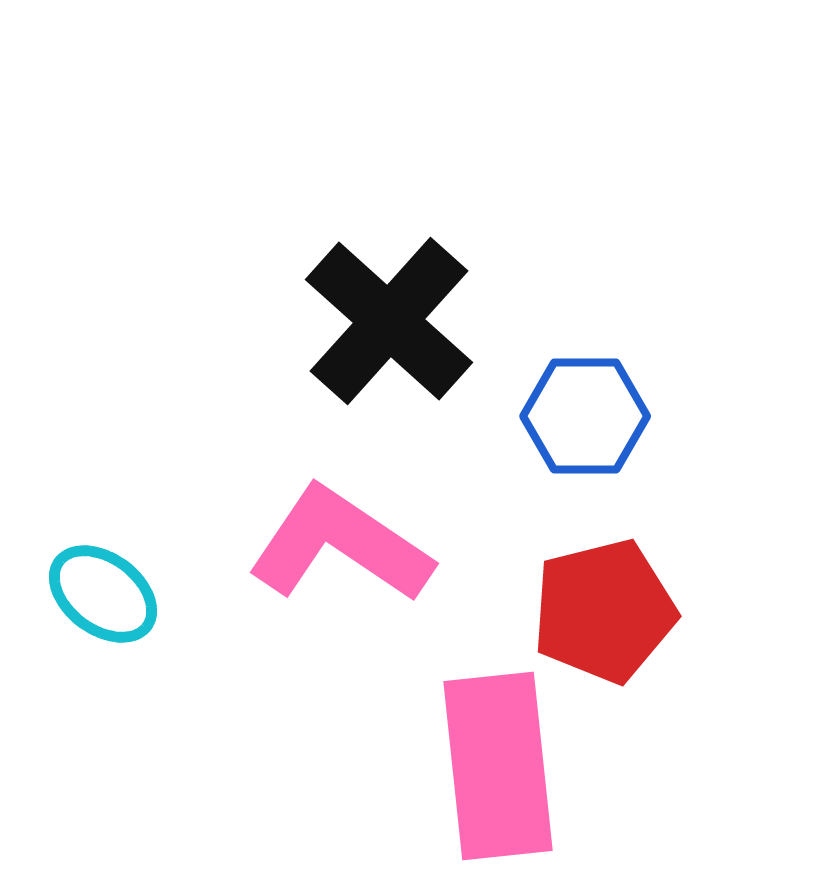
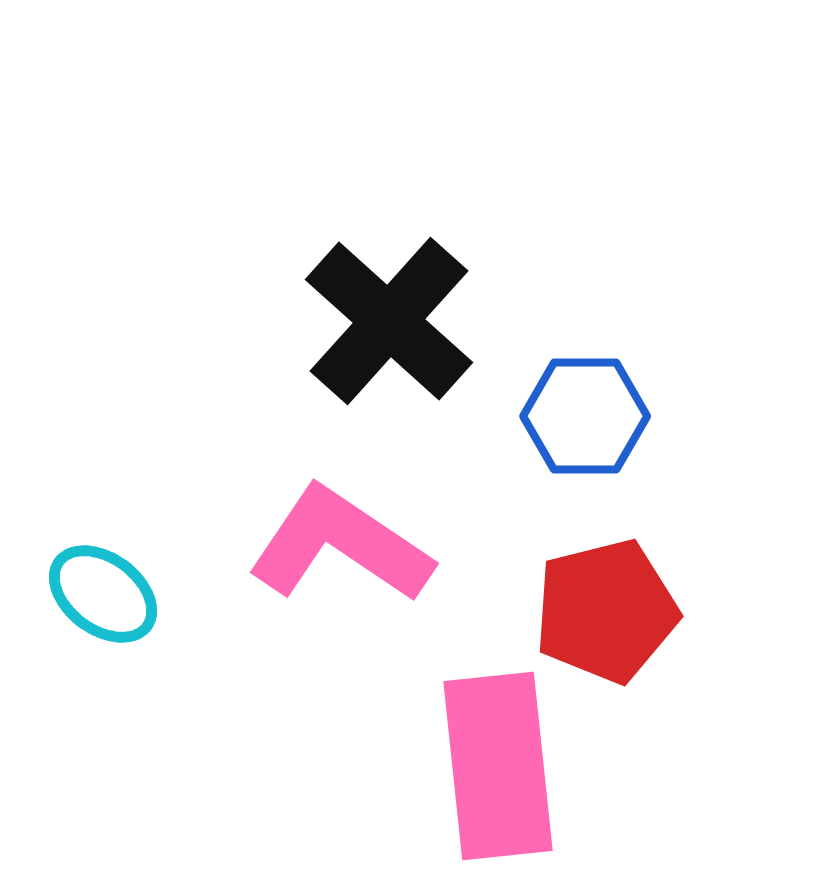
red pentagon: moved 2 px right
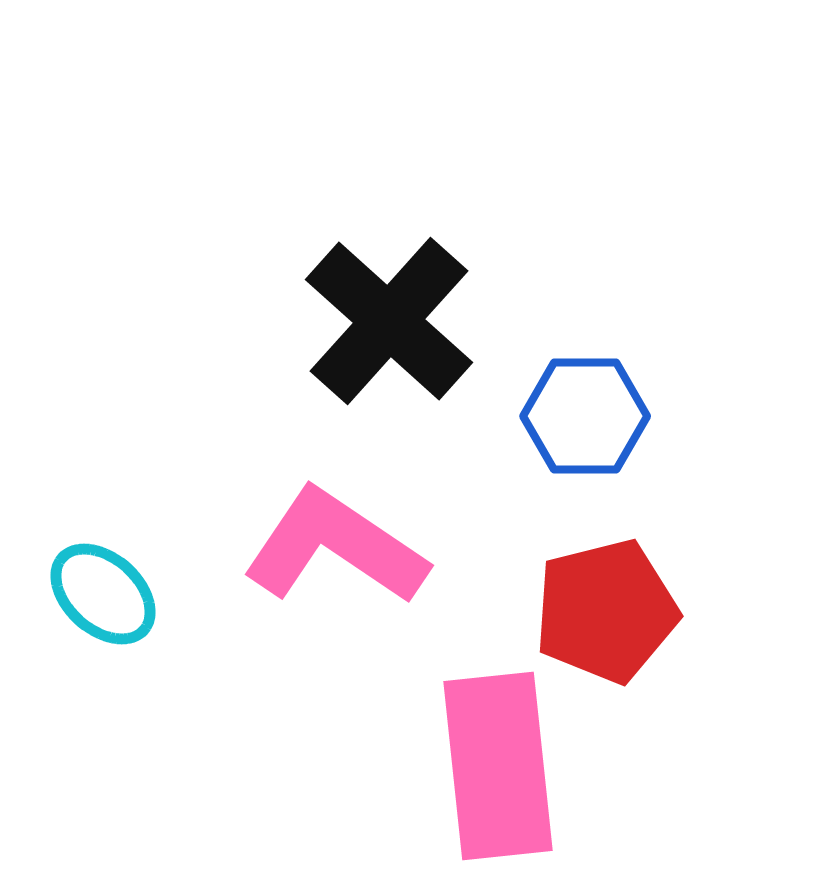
pink L-shape: moved 5 px left, 2 px down
cyan ellipse: rotated 5 degrees clockwise
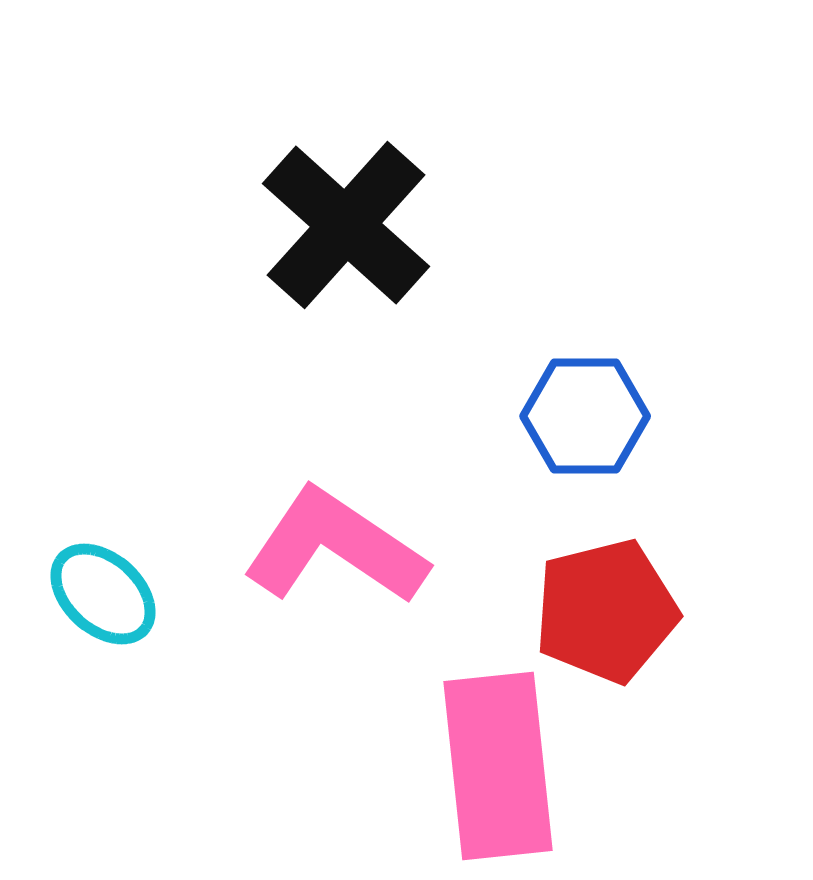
black cross: moved 43 px left, 96 px up
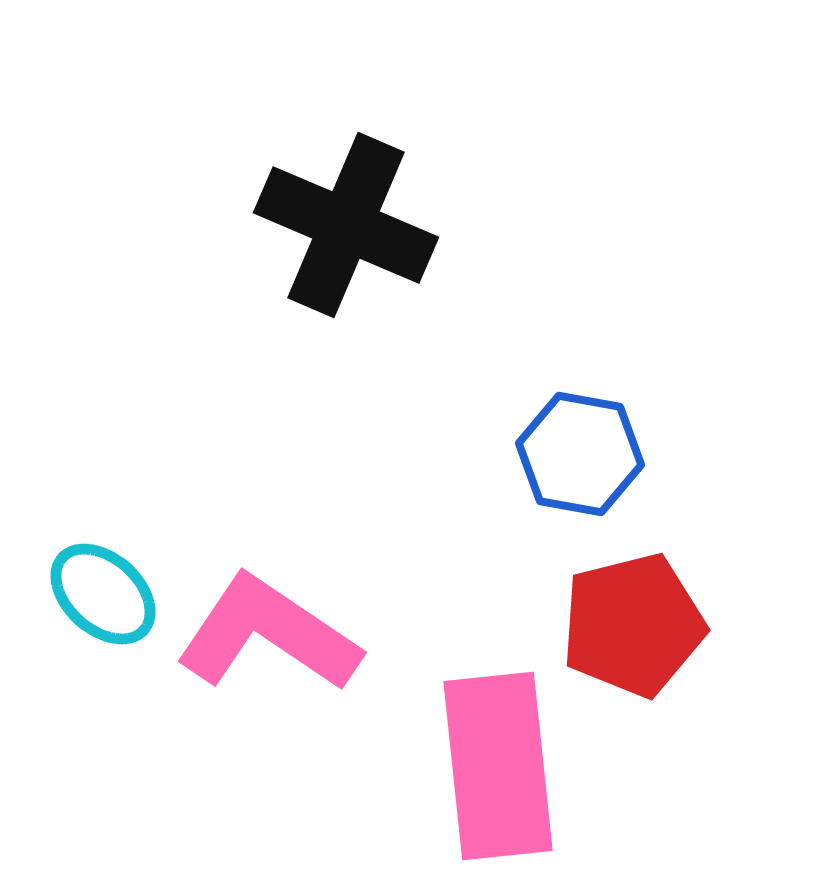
black cross: rotated 19 degrees counterclockwise
blue hexagon: moved 5 px left, 38 px down; rotated 10 degrees clockwise
pink L-shape: moved 67 px left, 87 px down
red pentagon: moved 27 px right, 14 px down
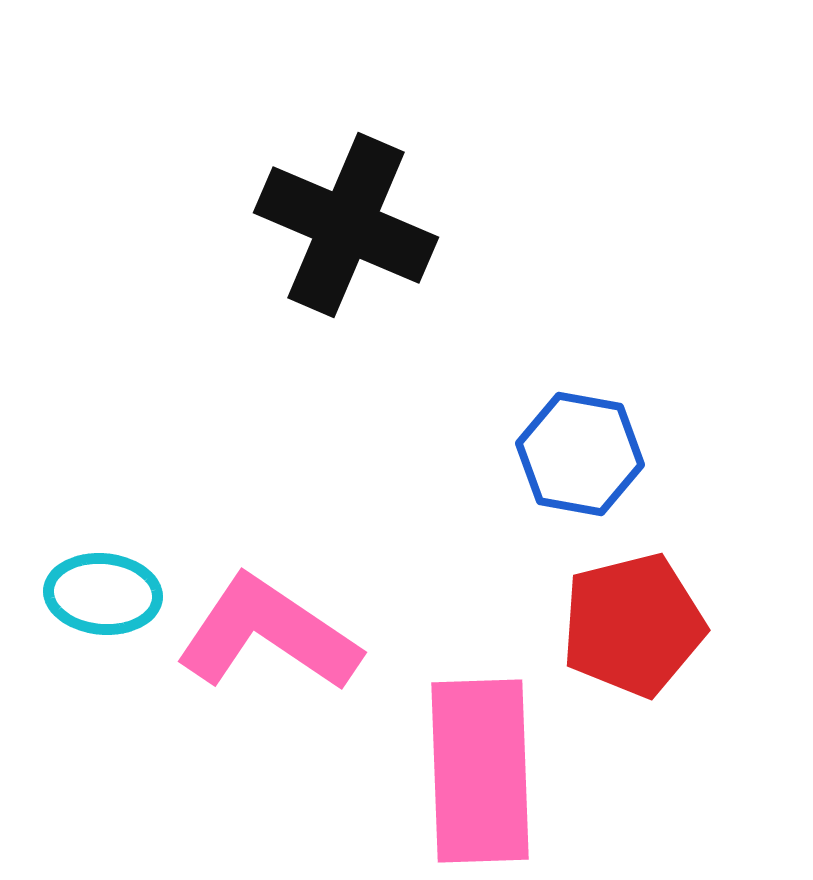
cyan ellipse: rotated 37 degrees counterclockwise
pink rectangle: moved 18 px left, 5 px down; rotated 4 degrees clockwise
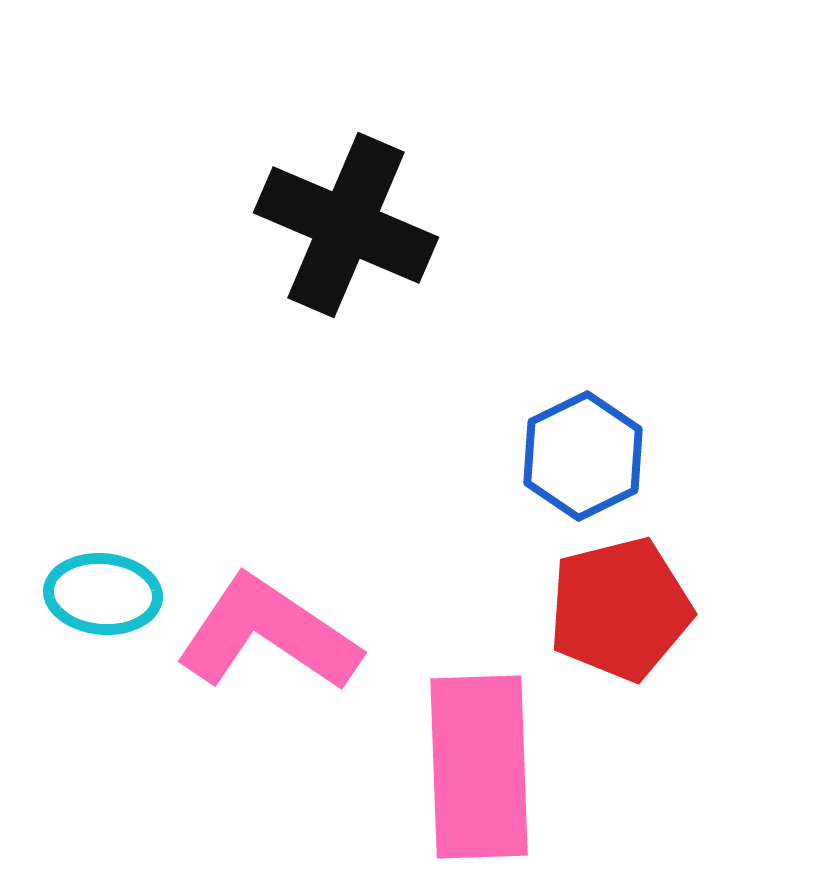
blue hexagon: moved 3 px right, 2 px down; rotated 24 degrees clockwise
red pentagon: moved 13 px left, 16 px up
pink rectangle: moved 1 px left, 4 px up
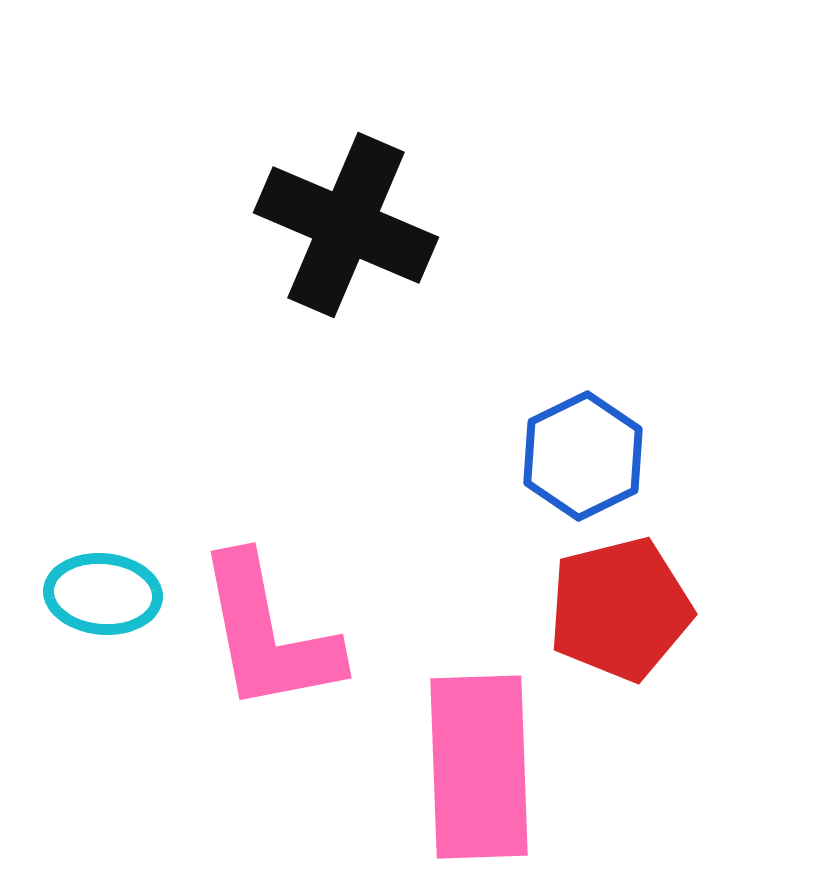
pink L-shape: rotated 135 degrees counterclockwise
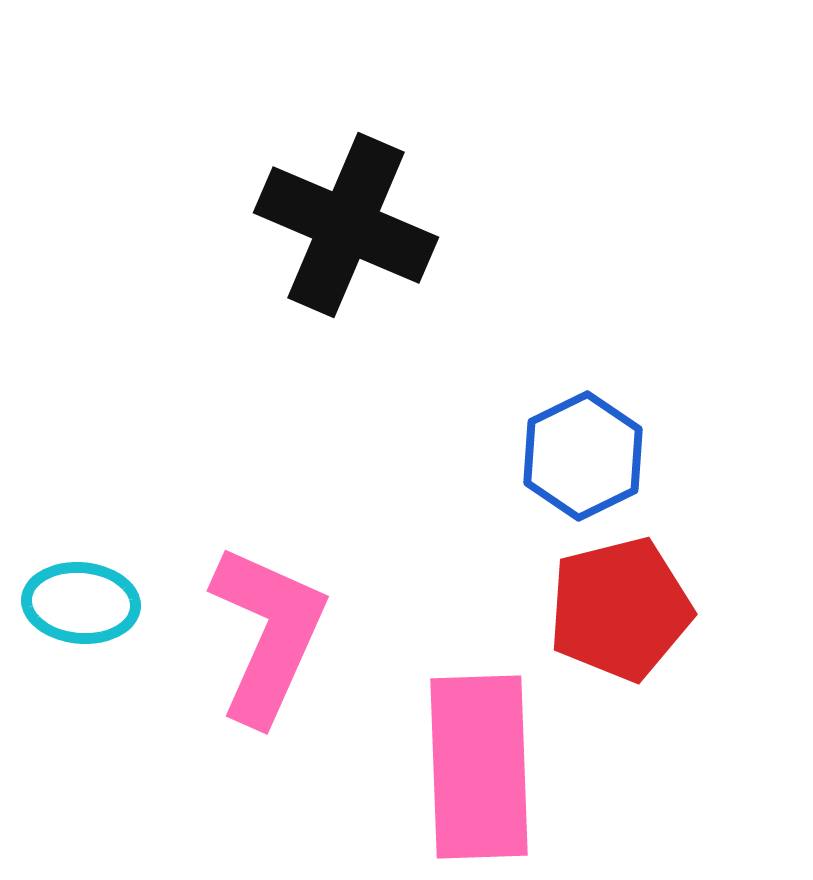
cyan ellipse: moved 22 px left, 9 px down
pink L-shape: rotated 145 degrees counterclockwise
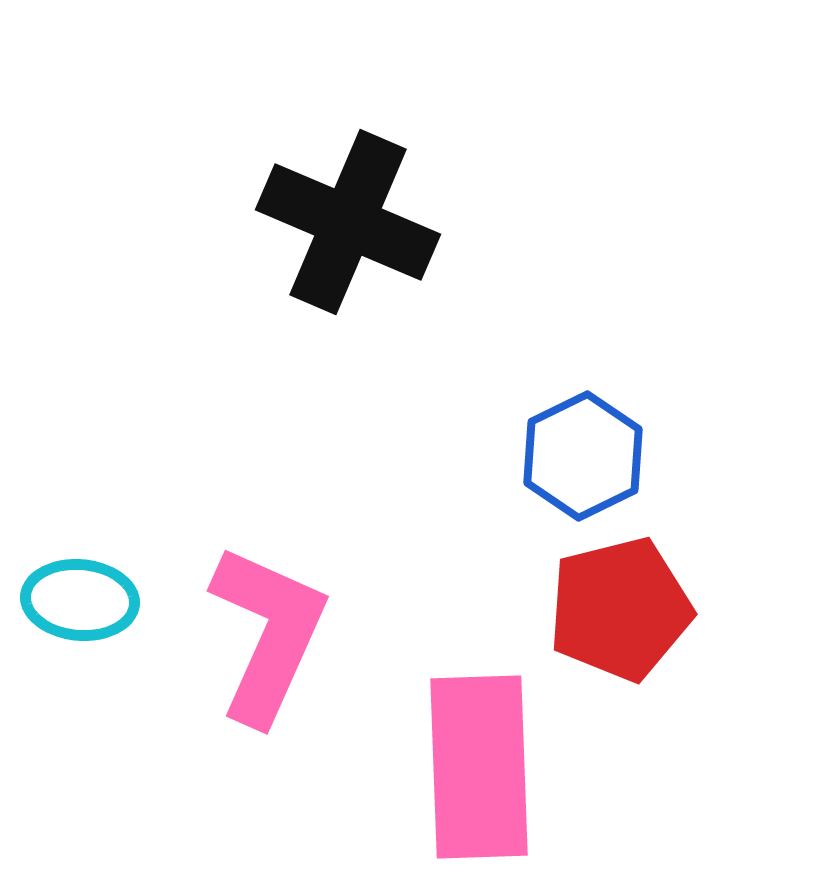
black cross: moved 2 px right, 3 px up
cyan ellipse: moved 1 px left, 3 px up
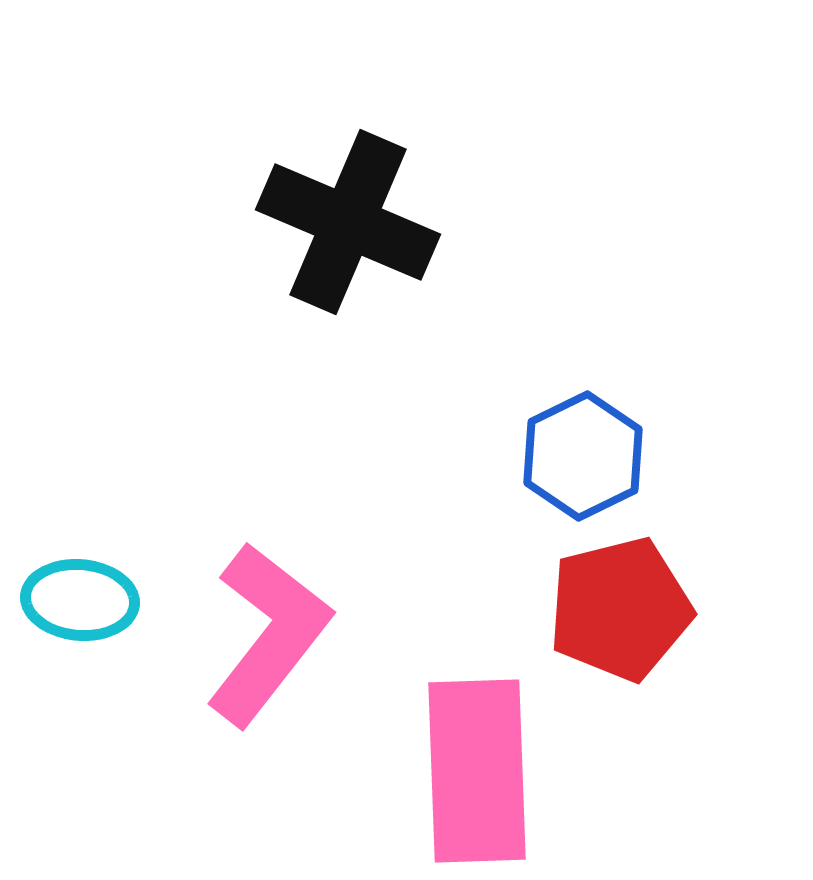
pink L-shape: rotated 14 degrees clockwise
pink rectangle: moved 2 px left, 4 px down
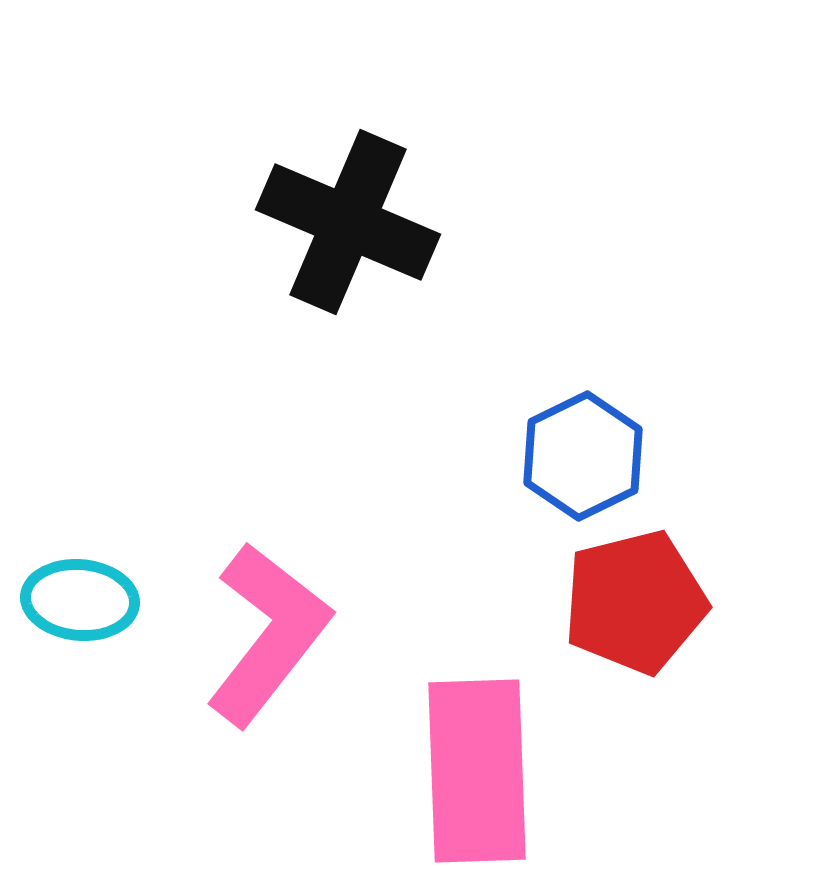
red pentagon: moved 15 px right, 7 px up
